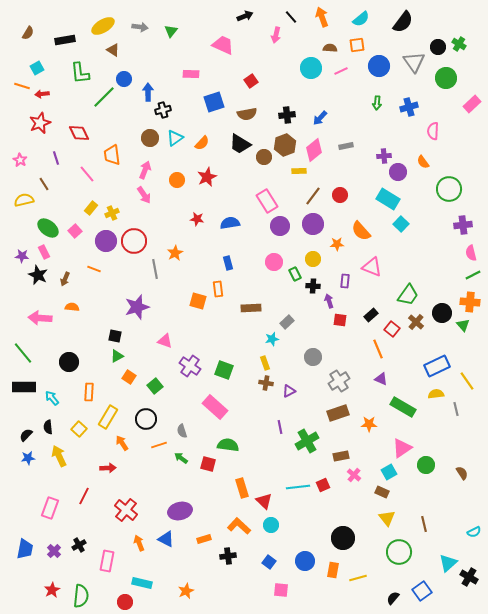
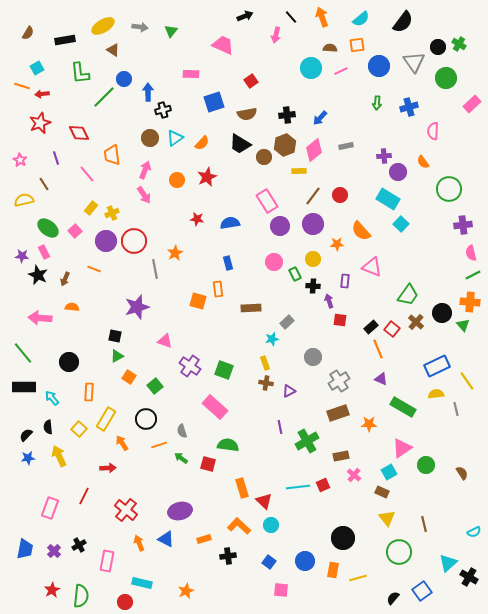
black rectangle at (371, 315): moved 12 px down
yellow rectangle at (108, 417): moved 2 px left, 2 px down
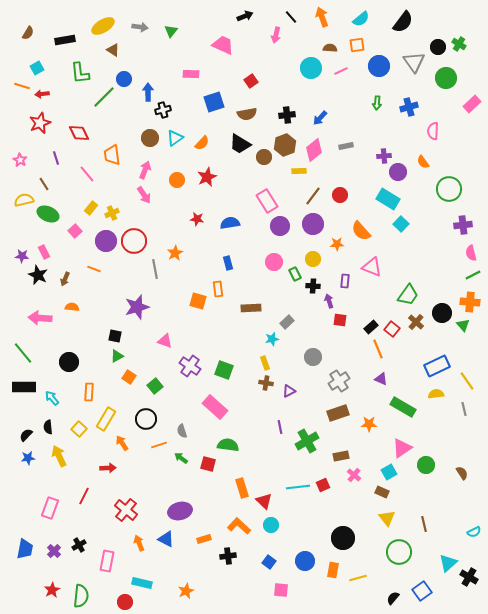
green ellipse at (48, 228): moved 14 px up; rotated 15 degrees counterclockwise
gray line at (456, 409): moved 8 px right
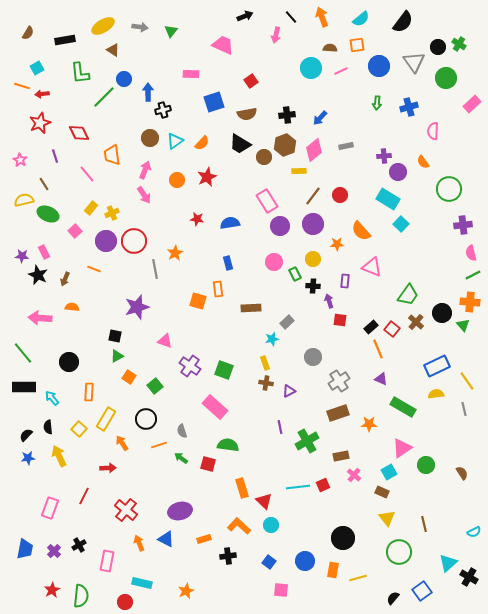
cyan triangle at (175, 138): moved 3 px down
purple line at (56, 158): moved 1 px left, 2 px up
